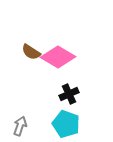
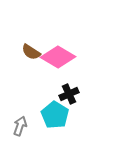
cyan pentagon: moved 11 px left, 9 px up; rotated 12 degrees clockwise
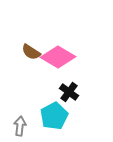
black cross: moved 2 px up; rotated 30 degrees counterclockwise
cyan pentagon: moved 1 px left, 1 px down; rotated 12 degrees clockwise
gray arrow: rotated 12 degrees counterclockwise
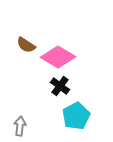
brown semicircle: moved 5 px left, 7 px up
black cross: moved 9 px left, 6 px up
cyan pentagon: moved 22 px right
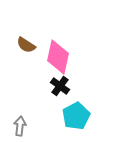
pink diamond: rotated 72 degrees clockwise
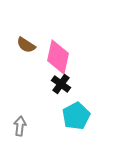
black cross: moved 1 px right, 2 px up
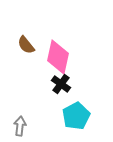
brown semicircle: rotated 18 degrees clockwise
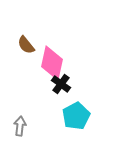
pink diamond: moved 6 px left, 6 px down
